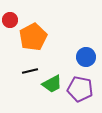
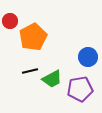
red circle: moved 1 px down
blue circle: moved 2 px right
green trapezoid: moved 5 px up
purple pentagon: rotated 20 degrees counterclockwise
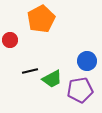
red circle: moved 19 px down
orange pentagon: moved 8 px right, 18 px up
blue circle: moved 1 px left, 4 px down
purple pentagon: moved 1 px down
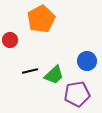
green trapezoid: moved 2 px right, 4 px up; rotated 15 degrees counterclockwise
purple pentagon: moved 3 px left, 4 px down
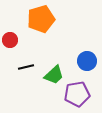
orange pentagon: rotated 12 degrees clockwise
black line: moved 4 px left, 4 px up
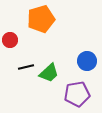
green trapezoid: moved 5 px left, 2 px up
